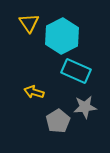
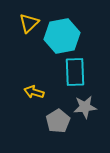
yellow triangle: rotated 20 degrees clockwise
cyan hexagon: rotated 16 degrees clockwise
cyan rectangle: moved 1 px left, 1 px down; rotated 64 degrees clockwise
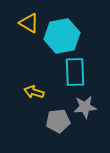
yellow triangle: rotated 45 degrees counterclockwise
gray pentagon: rotated 25 degrees clockwise
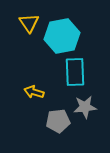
yellow triangle: rotated 25 degrees clockwise
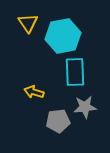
yellow triangle: moved 1 px left
cyan hexagon: moved 1 px right
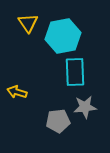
yellow arrow: moved 17 px left
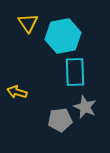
gray star: rotated 30 degrees clockwise
gray pentagon: moved 2 px right, 1 px up
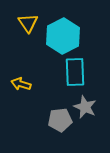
cyan hexagon: rotated 16 degrees counterclockwise
yellow arrow: moved 4 px right, 8 px up
